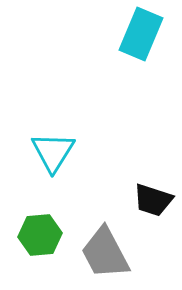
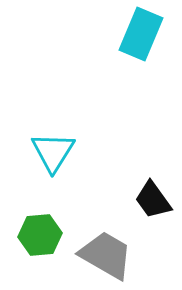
black trapezoid: rotated 36 degrees clockwise
gray trapezoid: moved 1 px right, 2 px down; rotated 148 degrees clockwise
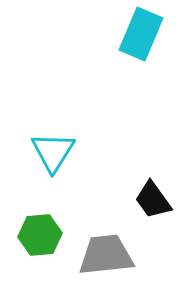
gray trapezoid: rotated 36 degrees counterclockwise
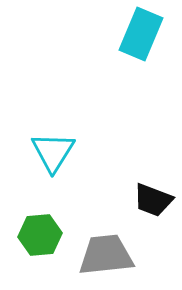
black trapezoid: rotated 33 degrees counterclockwise
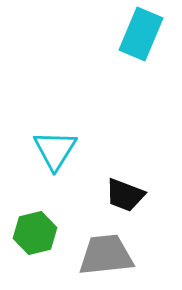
cyan triangle: moved 2 px right, 2 px up
black trapezoid: moved 28 px left, 5 px up
green hexagon: moved 5 px left, 2 px up; rotated 9 degrees counterclockwise
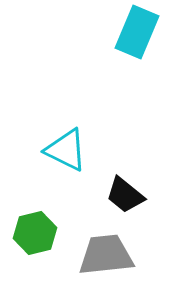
cyan rectangle: moved 4 px left, 2 px up
cyan triangle: moved 11 px right; rotated 36 degrees counterclockwise
black trapezoid: rotated 18 degrees clockwise
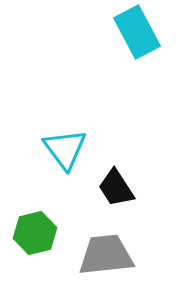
cyan rectangle: rotated 51 degrees counterclockwise
cyan triangle: moved 1 px left, 1 px up; rotated 27 degrees clockwise
black trapezoid: moved 9 px left, 7 px up; rotated 18 degrees clockwise
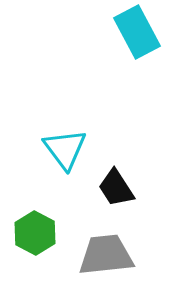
green hexagon: rotated 18 degrees counterclockwise
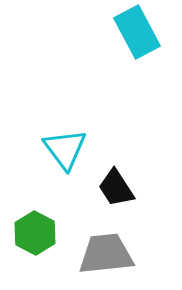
gray trapezoid: moved 1 px up
